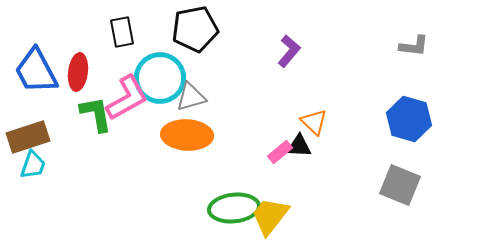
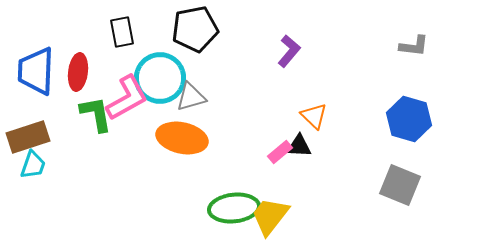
blue trapezoid: rotated 30 degrees clockwise
orange triangle: moved 6 px up
orange ellipse: moved 5 px left, 3 px down; rotated 9 degrees clockwise
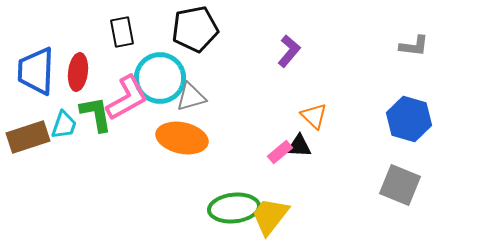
cyan trapezoid: moved 31 px right, 40 px up
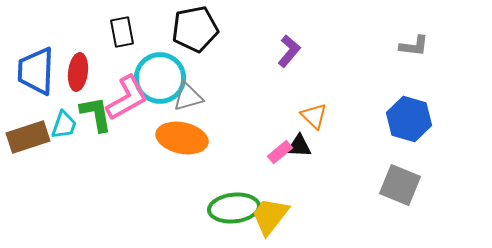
gray triangle: moved 3 px left
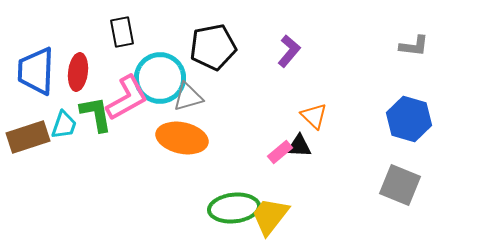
black pentagon: moved 18 px right, 18 px down
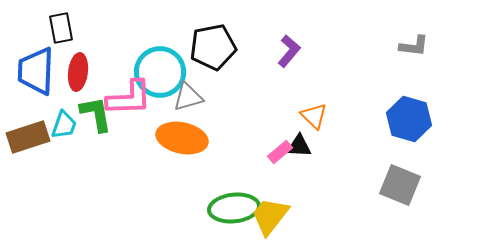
black rectangle: moved 61 px left, 4 px up
cyan circle: moved 6 px up
pink L-shape: moved 2 px right; rotated 27 degrees clockwise
